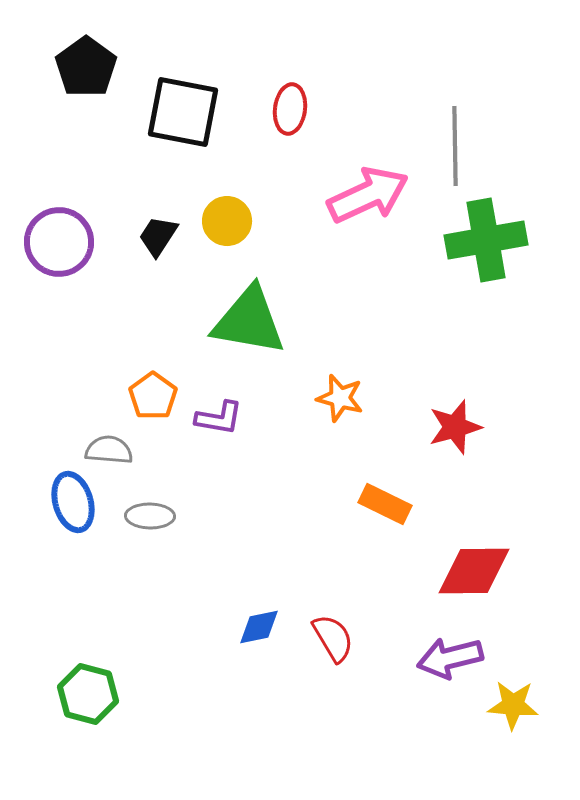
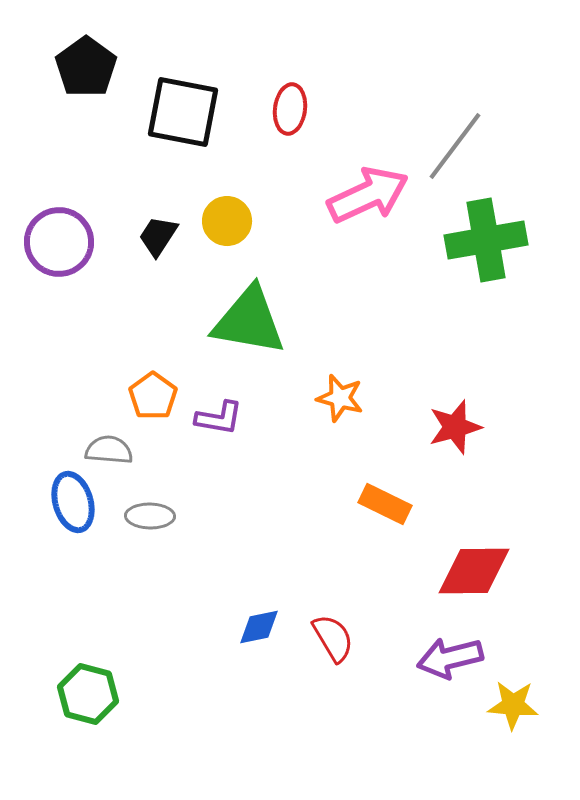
gray line: rotated 38 degrees clockwise
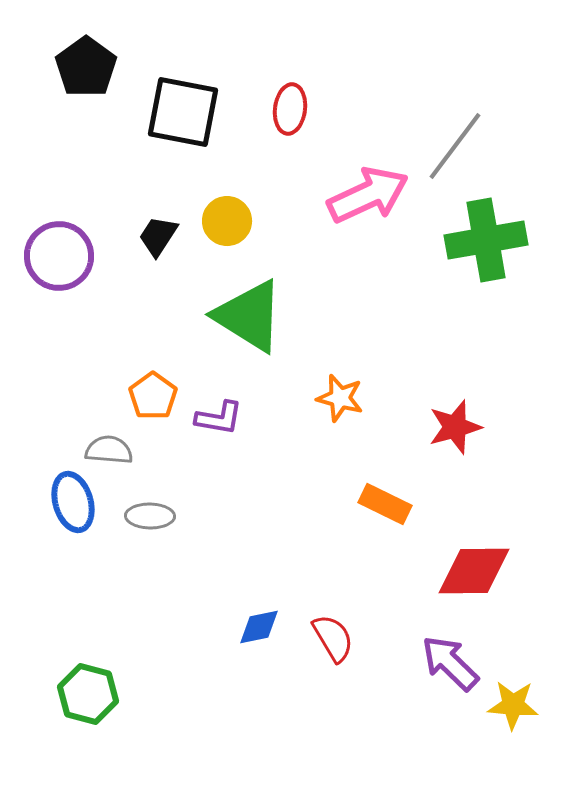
purple circle: moved 14 px down
green triangle: moved 5 px up; rotated 22 degrees clockwise
purple arrow: moved 5 px down; rotated 58 degrees clockwise
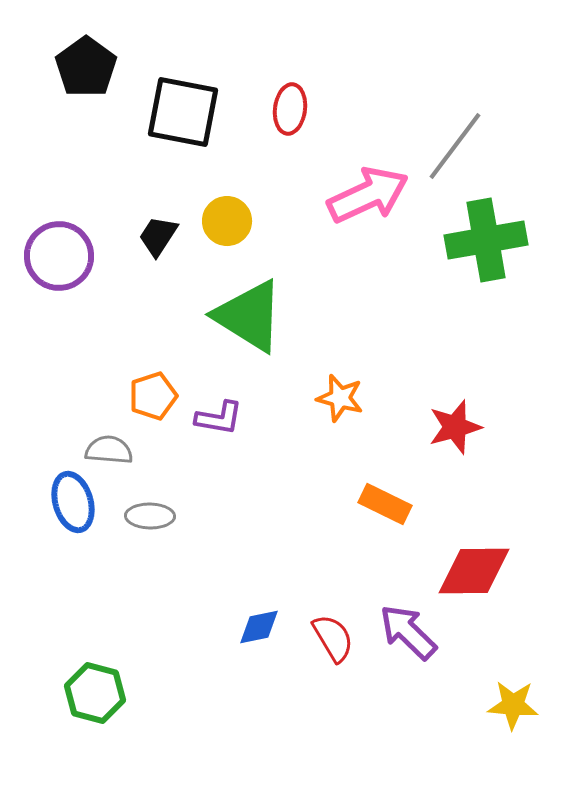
orange pentagon: rotated 18 degrees clockwise
purple arrow: moved 42 px left, 31 px up
green hexagon: moved 7 px right, 1 px up
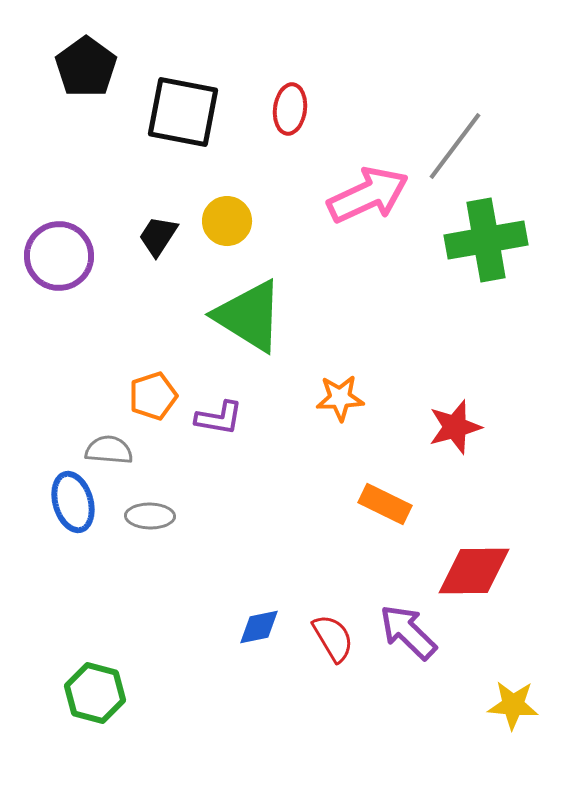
orange star: rotated 18 degrees counterclockwise
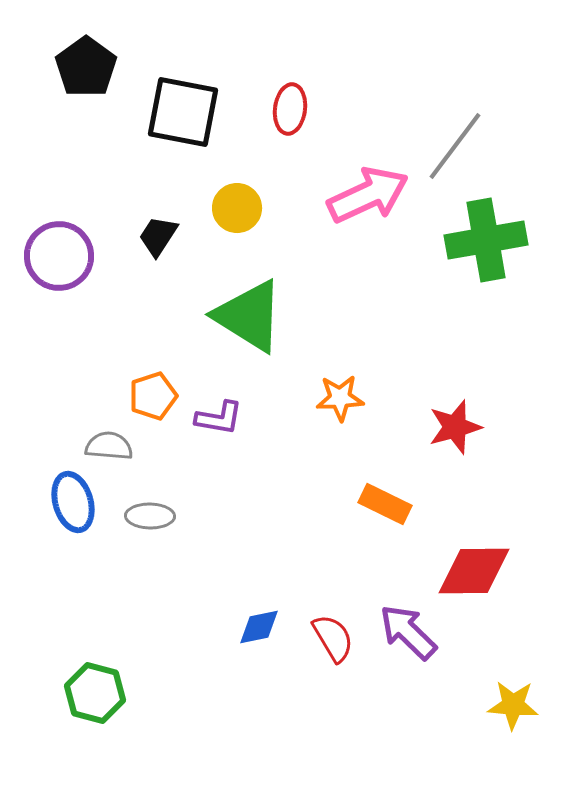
yellow circle: moved 10 px right, 13 px up
gray semicircle: moved 4 px up
